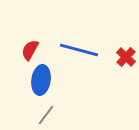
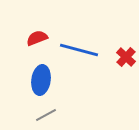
red semicircle: moved 7 px right, 12 px up; rotated 40 degrees clockwise
gray line: rotated 25 degrees clockwise
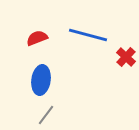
blue line: moved 9 px right, 15 px up
gray line: rotated 25 degrees counterclockwise
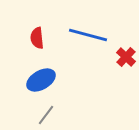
red semicircle: rotated 75 degrees counterclockwise
blue ellipse: rotated 52 degrees clockwise
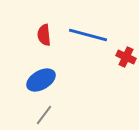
red semicircle: moved 7 px right, 3 px up
red cross: rotated 18 degrees counterclockwise
gray line: moved 2 px left
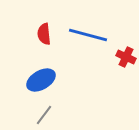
red semicircle: moved 1 px up
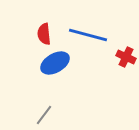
blue ellipse: moved 14 px right, 17 px up
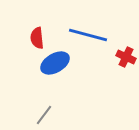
red semicircle: moved 7 px left, 4 px down
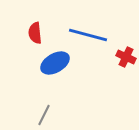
red semicircle: moved 2 px left, 5 px up
gray line: rotated 10 degrees counterclockwise
